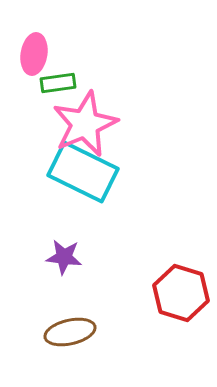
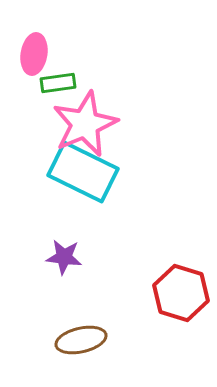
brown ellipse: moved 11 px right, 8 px down
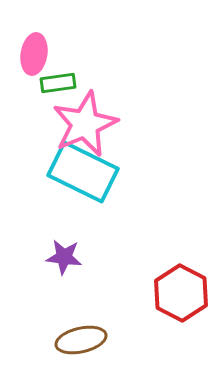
red hexagon: rotated 10 degrees clockwise
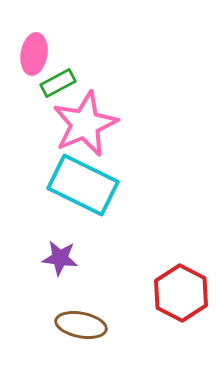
green rectangle: rotated 20 degrees counterclockwise
cyan rectangle: moved 13 px down
purple star: moved 4 px left, 1 px down
brown ellipse: moved 15 px up; rotated 24 degrees clockwise
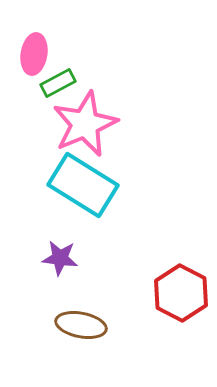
cyan rectangle: rotated 6 degrees clockwise
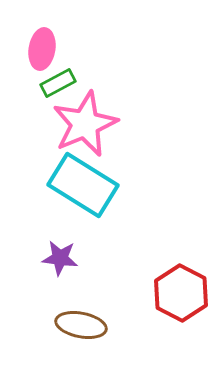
pink ellipse: moved 8 px right, 5 px up
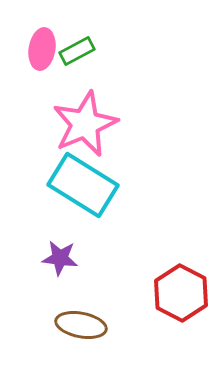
green rectangle: moved 19 px right, 32 px up
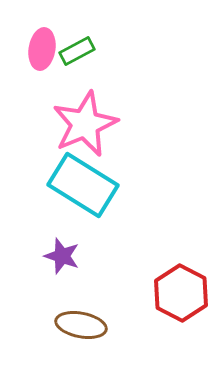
purple star: moved 2 px right, 2 px up; rotated 12 degrees clockwise
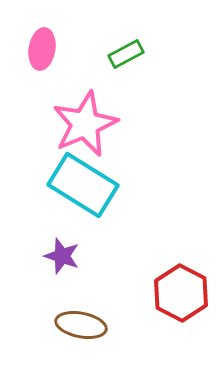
green rectangle: moved 49 px right, 3 px down
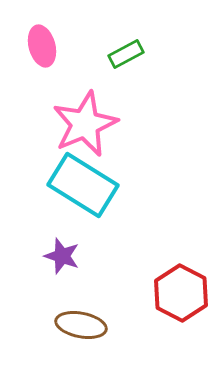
pink ellipse: moved 3 px up; rotated 24 degrees counterclockwise
